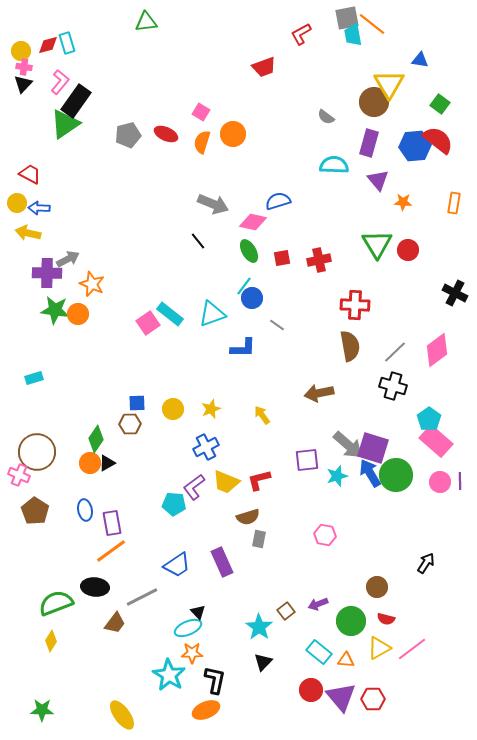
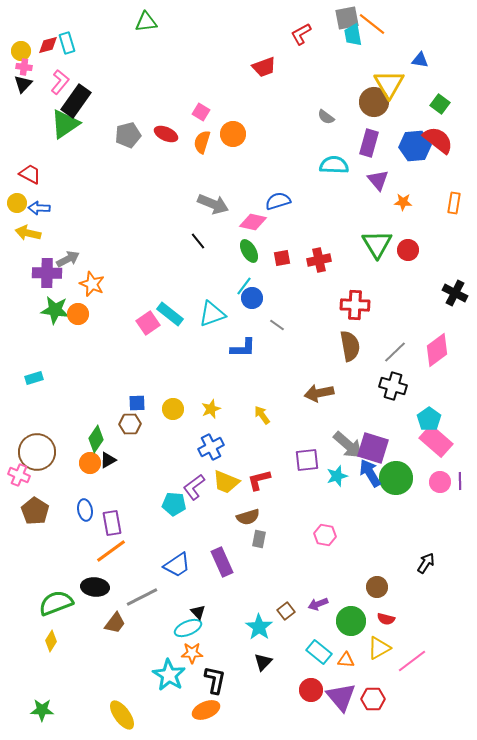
blue cross at (206, 447): moved 5 px right
black triangle at (107, 463): moved 1 px right, 3 px up
green circle at (396, 475): moved 3 px down
pink line at (412, 649): moved 12 px down
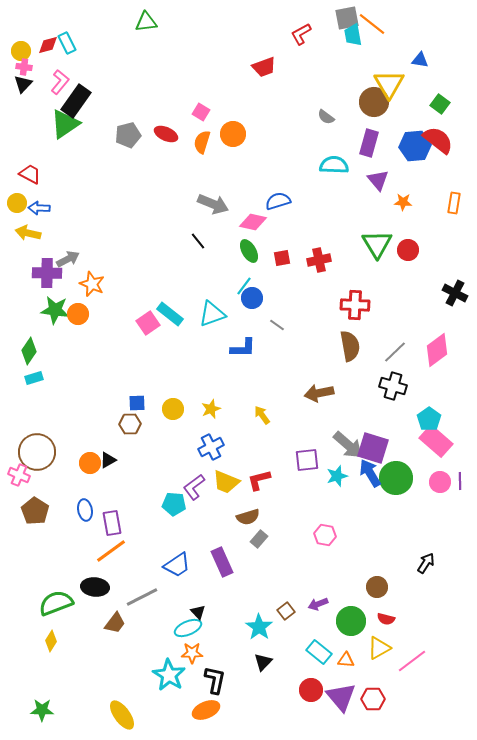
cyan rectangle at (67, 43): rotated 10 degrees counterclockwise
green diamond at (96, 439): moved 67 px left, 88 px up
gray rectangle at (259, 539): rotated 30 degrees clockwise
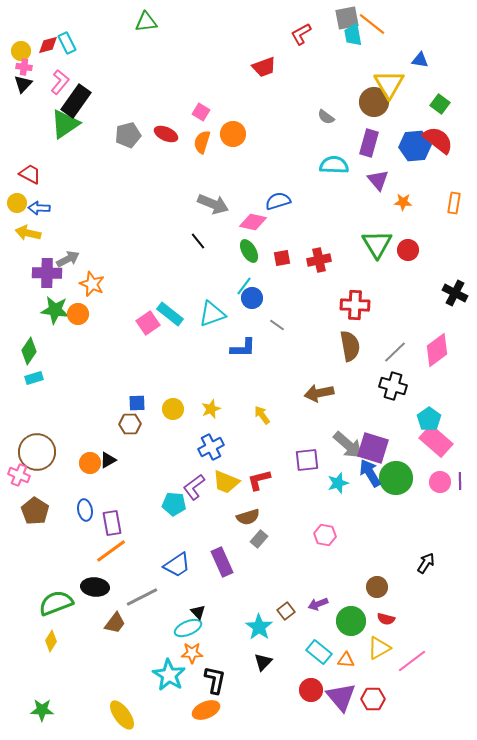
cyan star at (337, 476): moved 1 px right, 7 px down
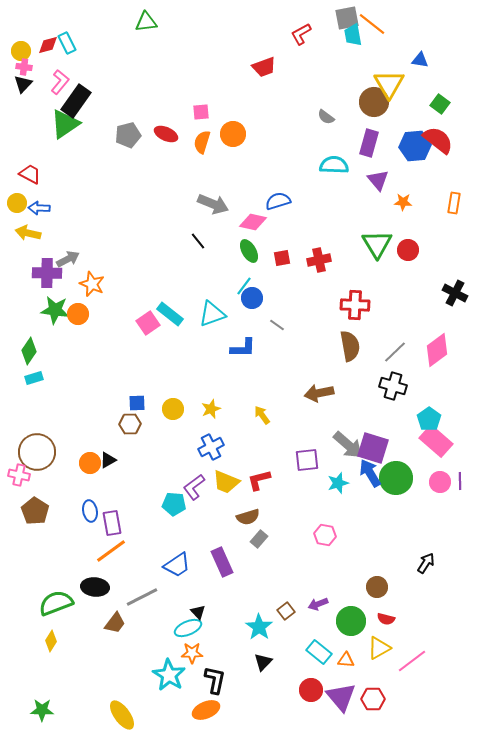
pink square at (201, 112): rotated 36 degrees counterclockwise
pink cross at (19, 475): rotated 10 degrees counterclockwise
blue ellipse at (85, 510): moved 5 px right, 1 px down
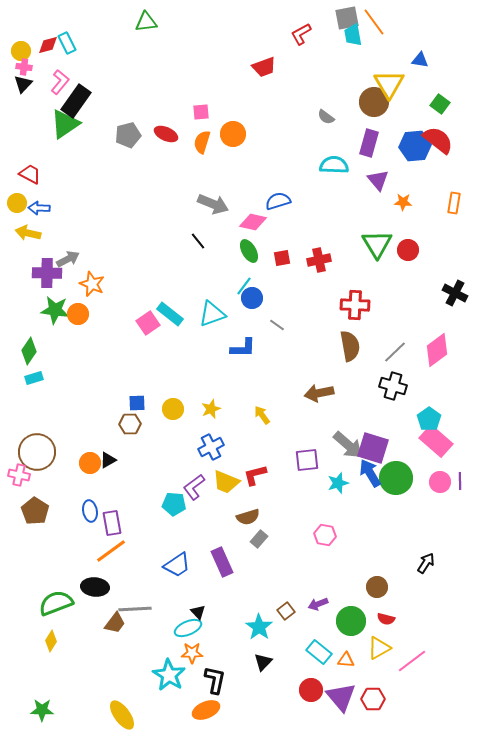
orange line at (372, 24): moved 2 px right, 2 px up; rotated 16 degrees clockwise
red L-shape at (259, 480): moved 4 px left, 5 px up
gray line at (142, 597): moved 7 px left, 12 px down; rotated 24 degrees clockwise
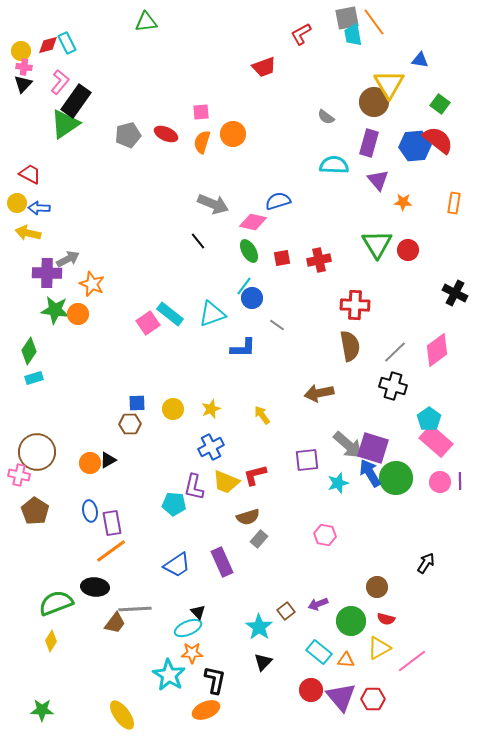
purple L-shape at (194, 487): rotated 40 degrees counterclockwise
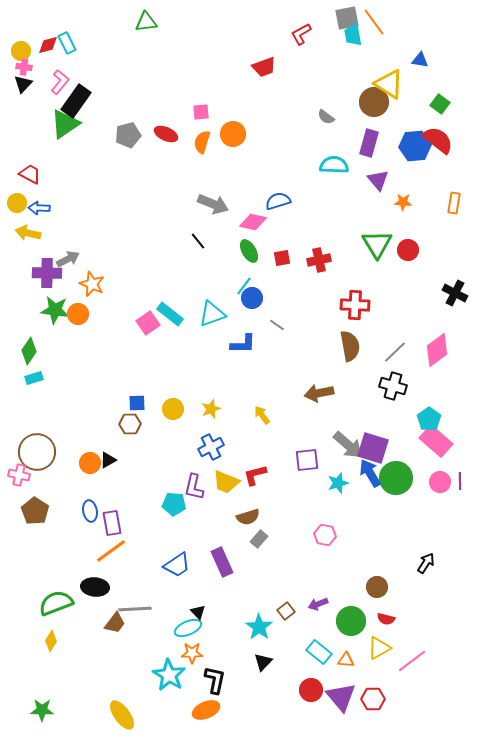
yellow triangle at (389, 84): rotated 28 degrees counterclockwise
blue L-shape at (243, 348): moved 4 px up
